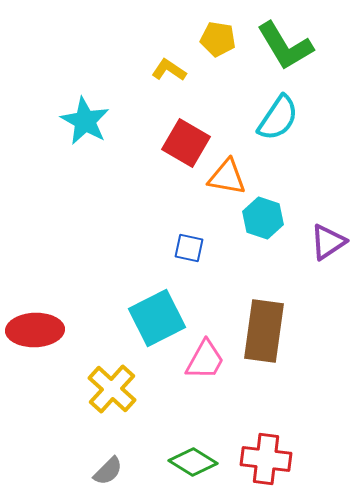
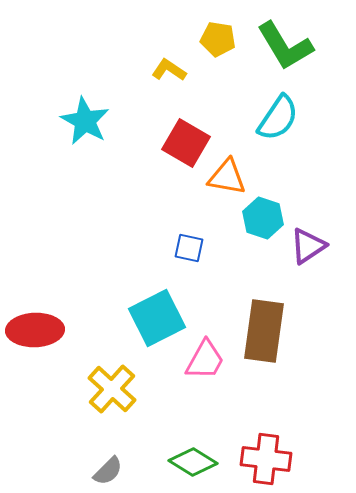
purple triangle: moved 20 px left, 4 px down
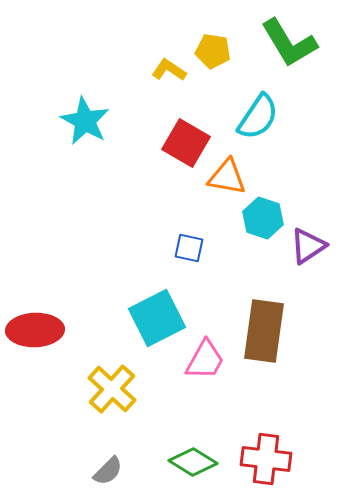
yellow pentagon: moved 5 px left, 12 px down
green L-shape: moved 4 px right, 3 px up
cyan semicircle: moved 20 px left, 1 px up
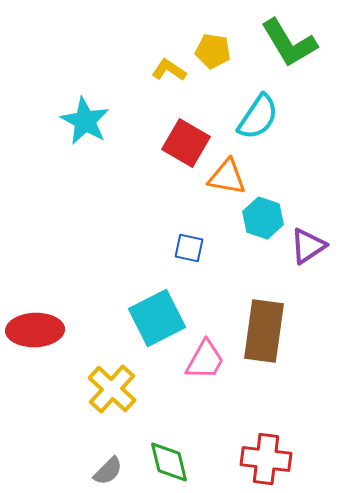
green diamond: moved 24 px left; rotated 45 degrees clockwise
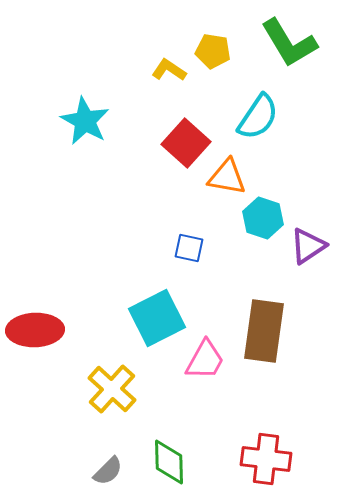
red square: rotated 12 degrees clockwise
green diamond: rotated 12 degrees clockwise
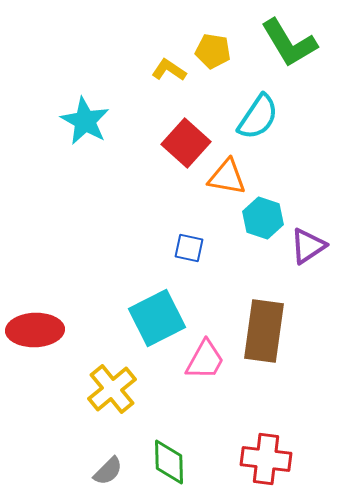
yellow cross: rotated 9 degrees clockwise
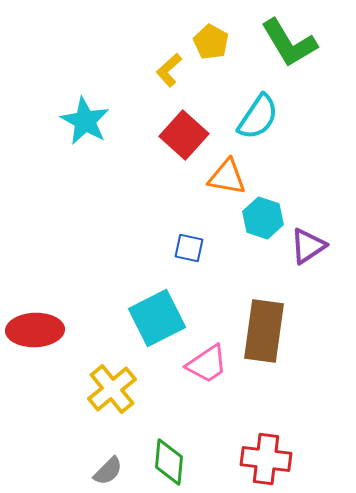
yellow pentagon: moved 2 px left, 9 px up; rotated 20 degrees clockwise
yellow L-shape: rotated 76 degrees counterclockwise
red square: moved 2 px left, 8 px up
pink trapezoid: moved 2 px right, 4 px down; rotated 27 degrees clockwise
green diamond: rotated 6 degrees clockwise
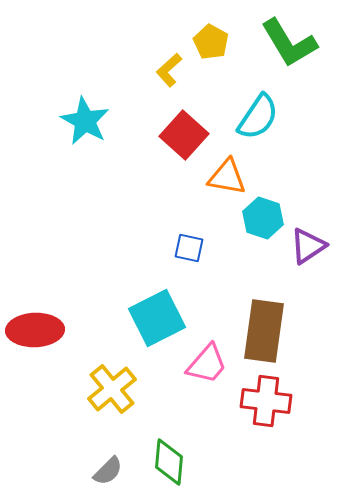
pink trapezoid: rotated 15 degrees counterclockwise
red cross: moved 58 px up
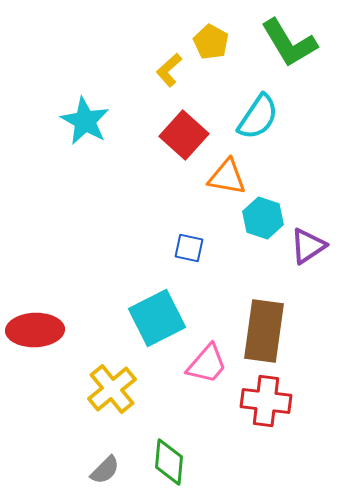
gray semicircle: moved 3 px left, 1 px up
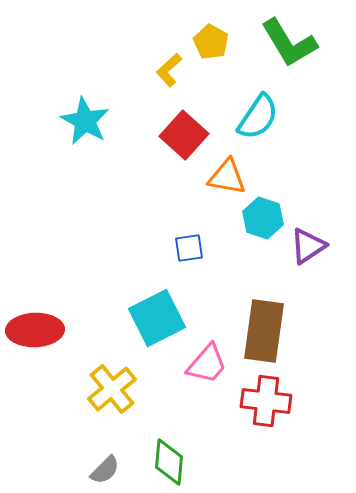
blue square: rotated 20 degrees counterclockwise
